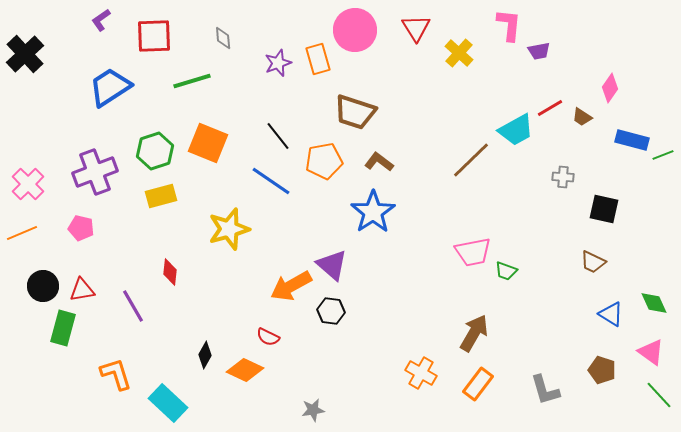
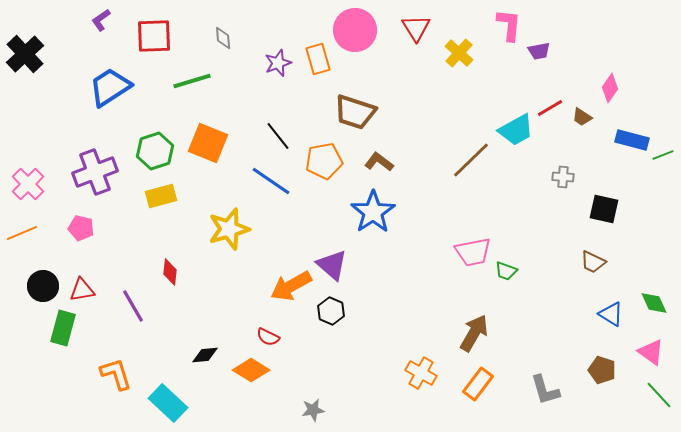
black hexagon at (331, 311): rotated 16 degrees clockwise
black diamond at (205, 355): rotated 56 degrees clockwise
orange diamond at (245, 370): moved 6 px right; rotated 6 degrees clockwise
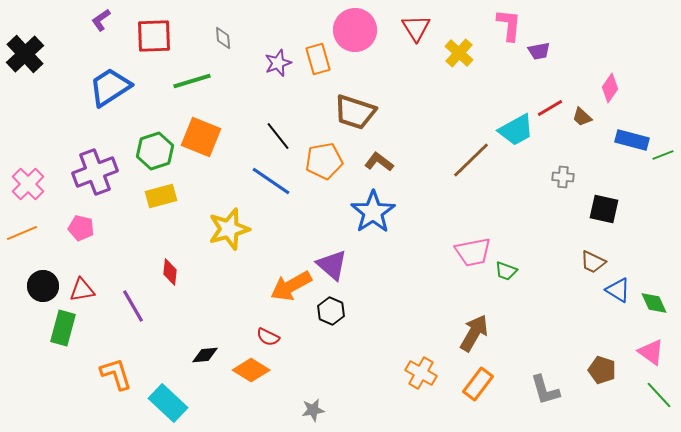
brown trapezoid at (582, 117): rotated 10 degrees clockwise
orange square at (208, 143): moved 7 px left, 6 px up
blue triangle at (611, 314): moved 7 px right, 24 px up
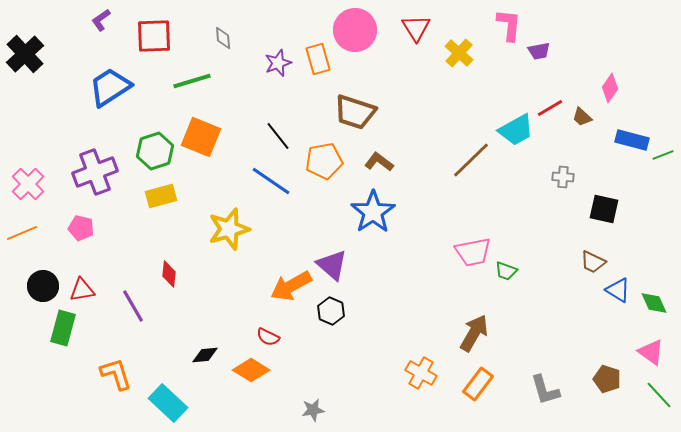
red diamond at (170, 272): moved 1 px left, 2 px down
brown pentagon at (602, 370): moved 5 px right, 9 px down
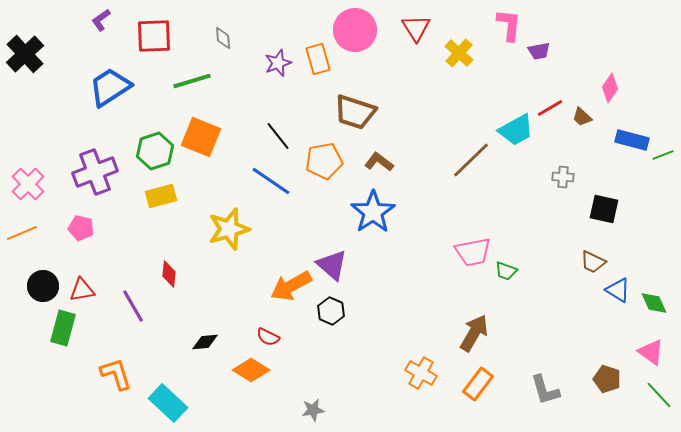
black diamond at (205, 355): moved 13 px up
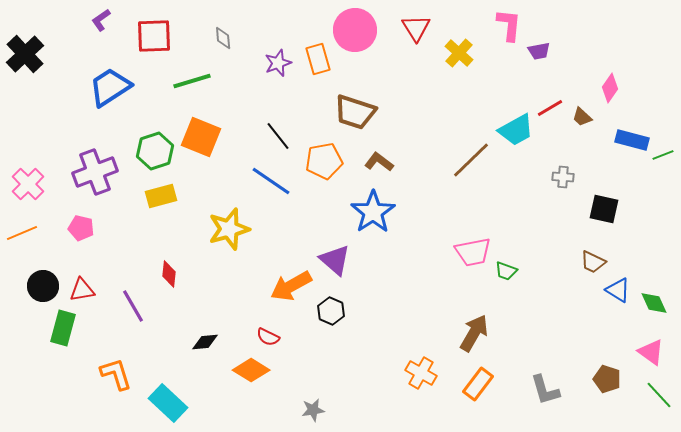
purple triangle at (332, 265): moved 3 px right, 5 px up
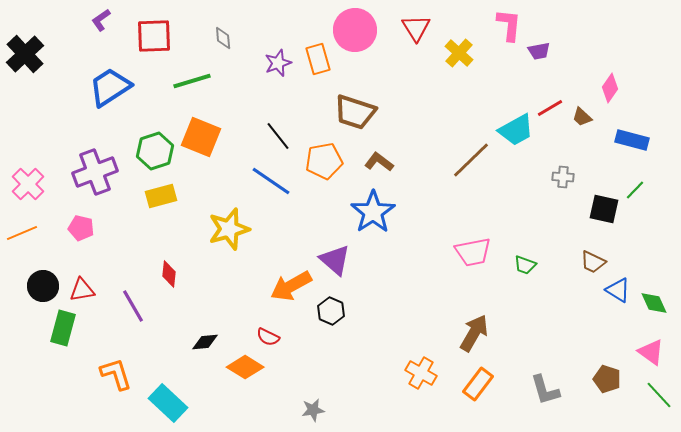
green line at (663, 155): moved 28 px left, 35 px down; rotated 25 degrees counterclockwise
green trapezoid at (506, 271): moved 19 px right, 6 px up
orange diamond at (251, 370): moved 6 px left, 3 px up
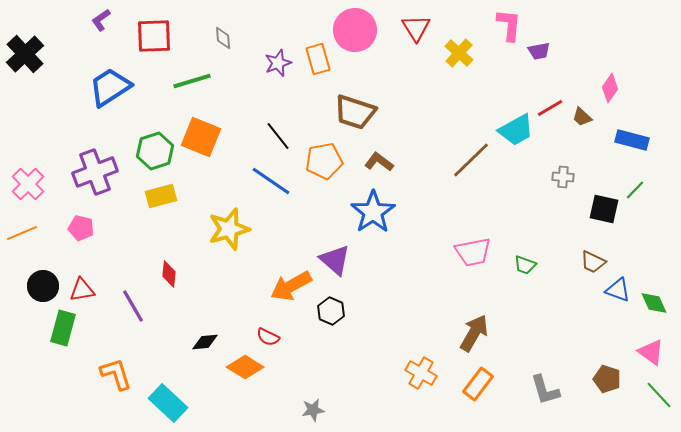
blue triangle at (618, 290): rotated 12 degrees counterclockwise
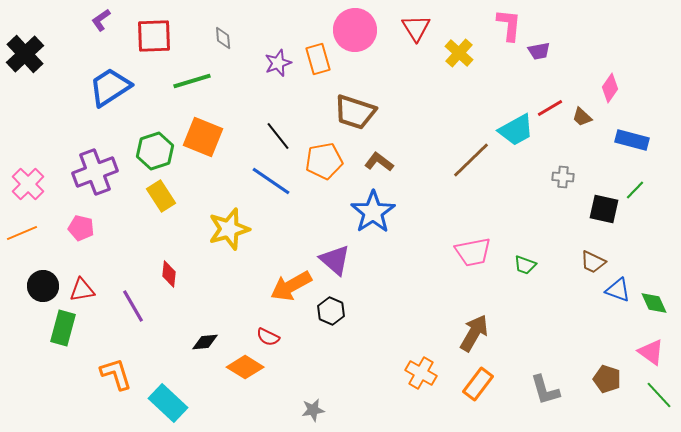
orange square at (201, 137): moved 2 px right
yellow rectangle at (161, 196): rotated 72 degrees clockwise
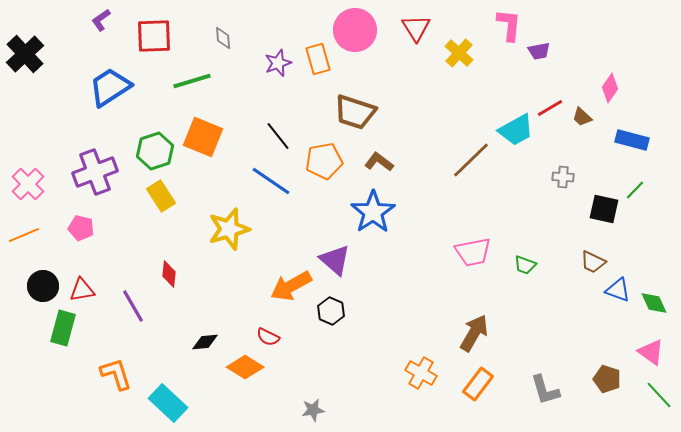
orange line at (22, 233): moved 2 px right, 2 px down
